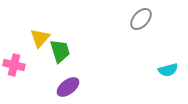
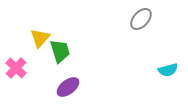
pink cross: moved 2 px right, 3 px down; rotated 30 degrees clockwise
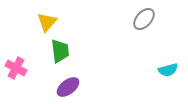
gray ellipse: moved 3 px right
yellow triangle: moved 7 px right, 16 px up
green trapezoid: rotated 10 degrees clockwise
pink cross: rotated 15 degrees counterclockwise
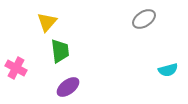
gray ellipse: rotated 15 degrees clockwise
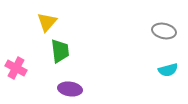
gray ellipse: moved 20 px right, 12 px down; rotated 45 degrees clockwise
purple ellipse: moved 2 px right, 2 px down; rotated 45 degrees clockwise
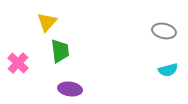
pink cross: moved 2 px right, 5 px up; rotated 15 degrees clockwise
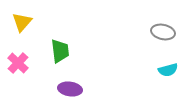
yellow triangle: moved 25 px left
gray ellipse: moved 1 px left, 1 px down
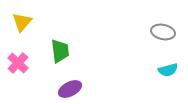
purple ellipse: rotated 35 degrees counterclockwise
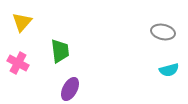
pink cross: rotated 15 degrees counterclockwise
cyan semicircle: moved 1 px right
purple ellipse: rotated 35 degrees counterclockwise
